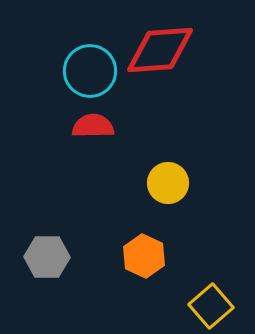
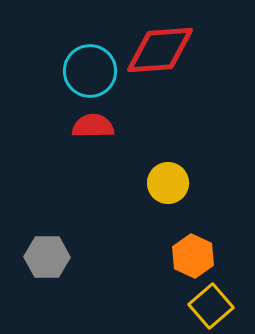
orange hexagon: moved 49 px right
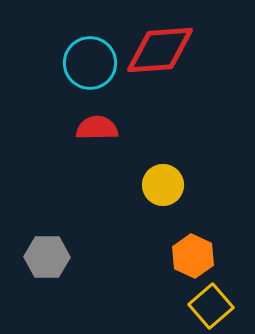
cyan circle: moved 8 px up
red semicircle: moved 4 px right, 2 px down
yellow circle: moved 5 px left, 2 px down
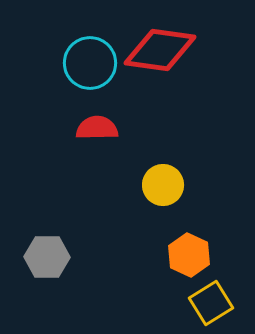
red diamond: rotated 12 degrees clockwise
orange hexagon: moved 4 px left, 1 px up
yellow square: moved 3 px up; rotated 9 degrees clockwise
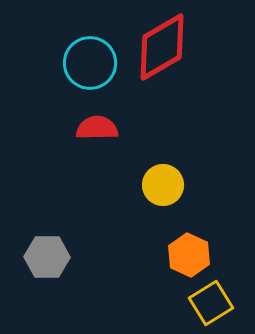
red diamond: moved 2 px right, 3 px up; rotated 38 degrees counterclockwise
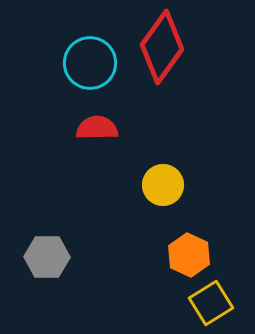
red diamond: rotated 24 degrees counterclockwise
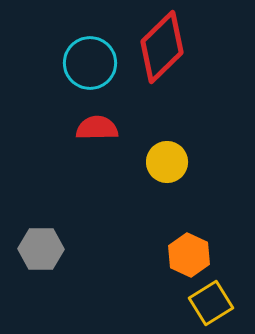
red diamond: rotated 10 degrees clockwise
yellow circle: moved 4 px right, 23 px up
gray hexagon: moved 6 px left, 8 px up
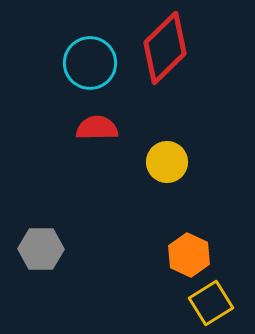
red diamond: moved 3 px right, 1 px down
